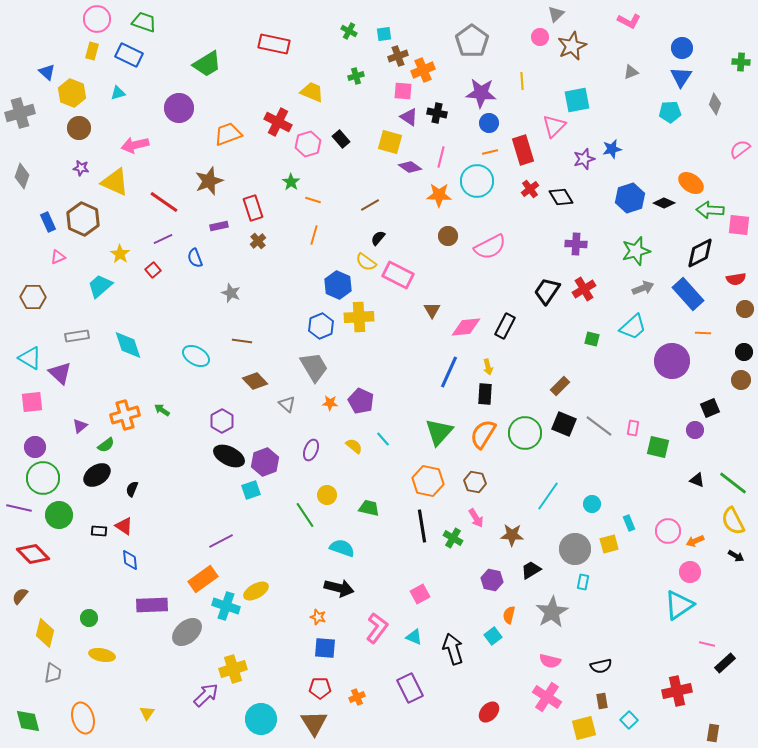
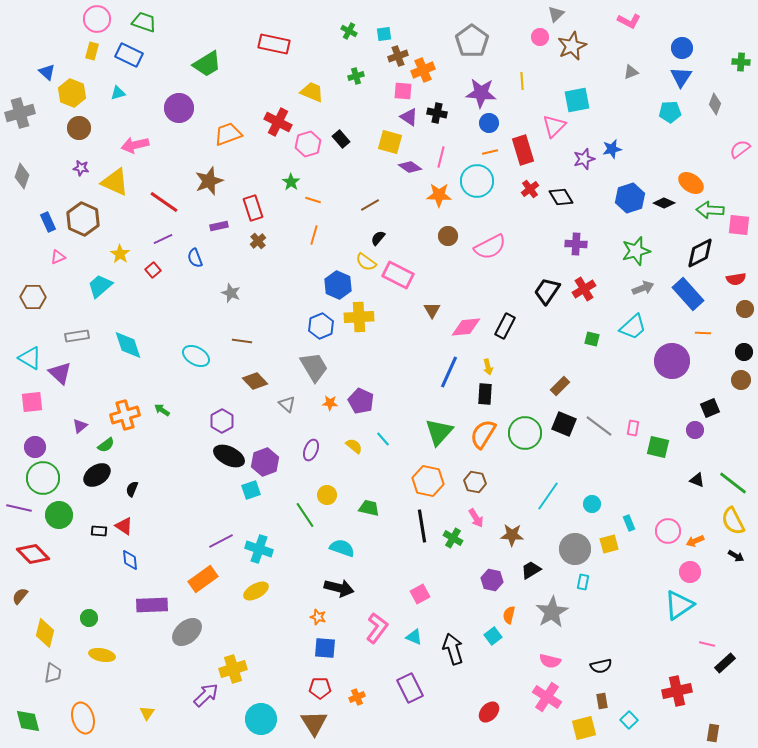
cyan cross at (226, 606): moved 33 px right, 57 px up
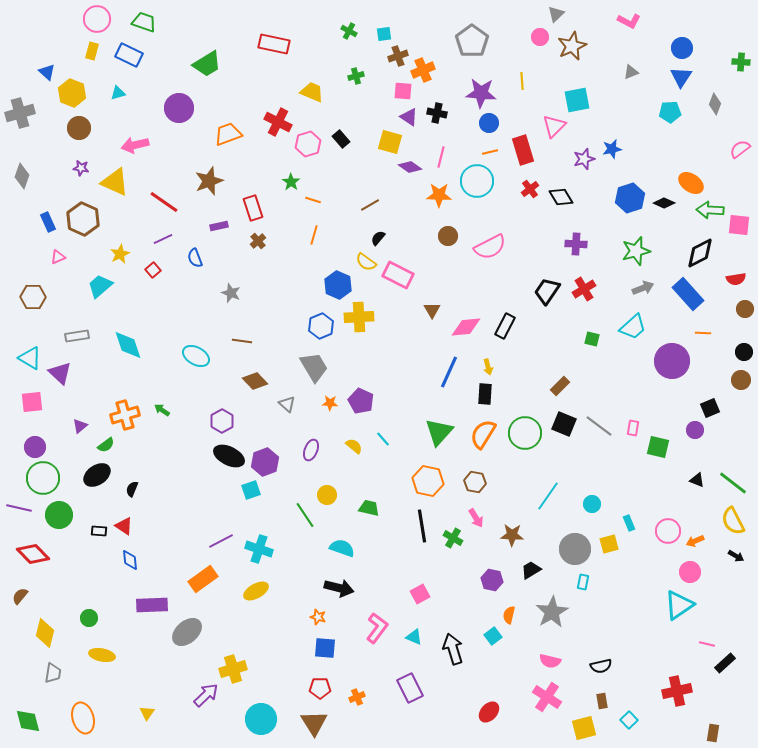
yellow star at (120, 254): rotated 12 degrees clockwise
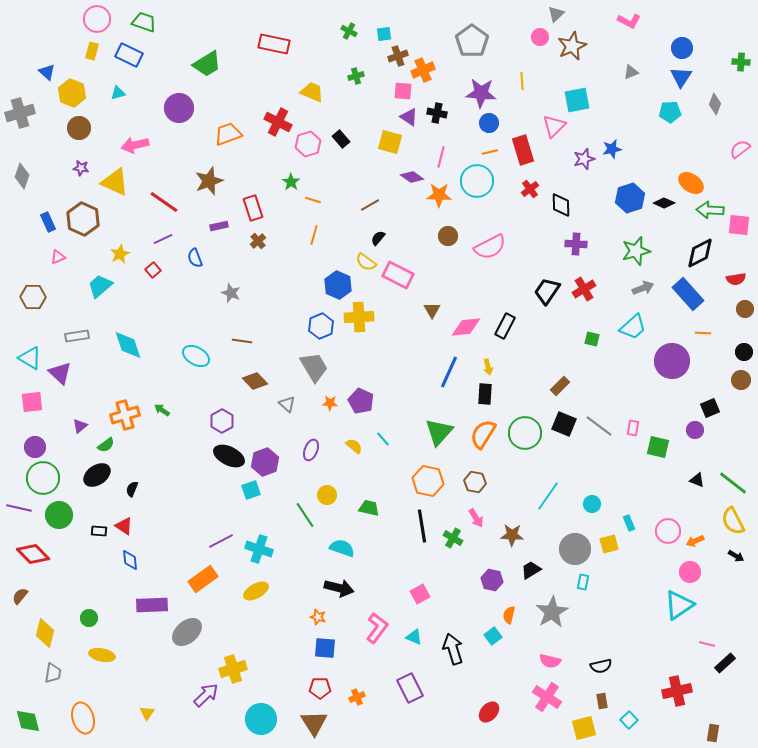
purple diamond at (410, 167): moved 2 px right, 10 px down
black diamond at (561, 197): moved 8 px down; rotated 30 degrees clockwise
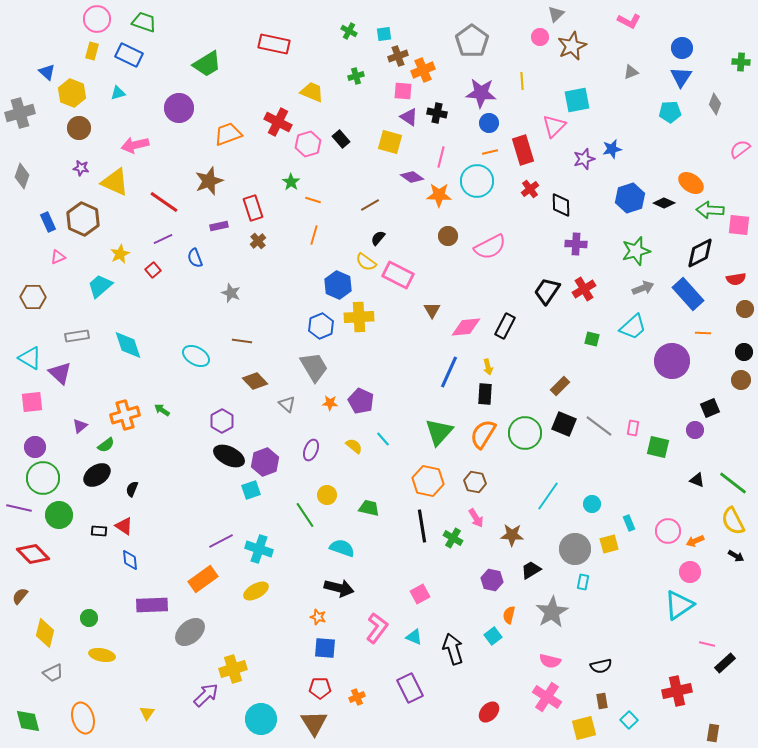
gray ellipse at (187, 632): moved 3 px right
gray trapezoid at (53, 673): rotated 55 degrees clockwise
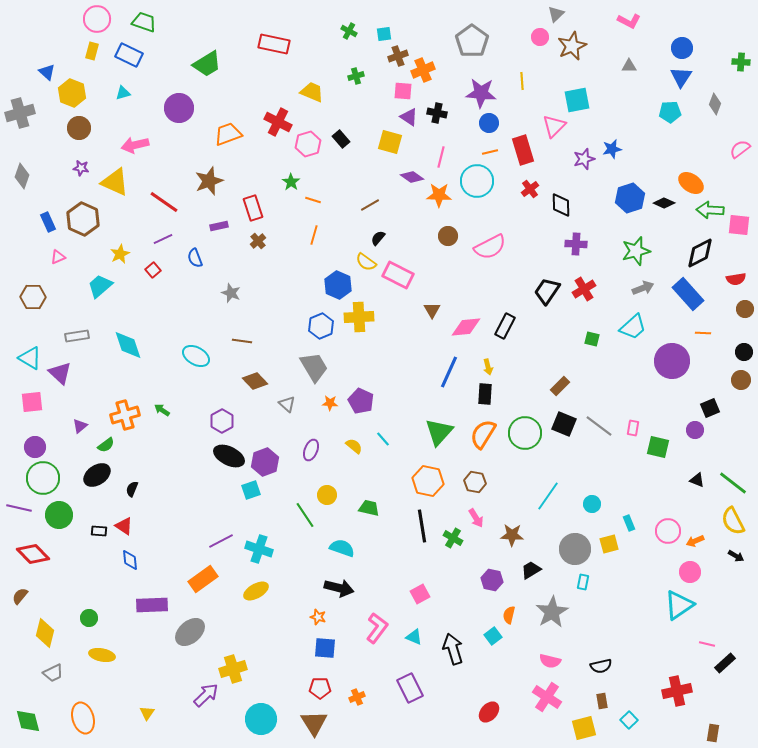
gray triangle at (631, 72): moved 2 px left, 6 px up; rotated 21 degrees clockwise
cyan triangle at (118, 93): moved 5 px right
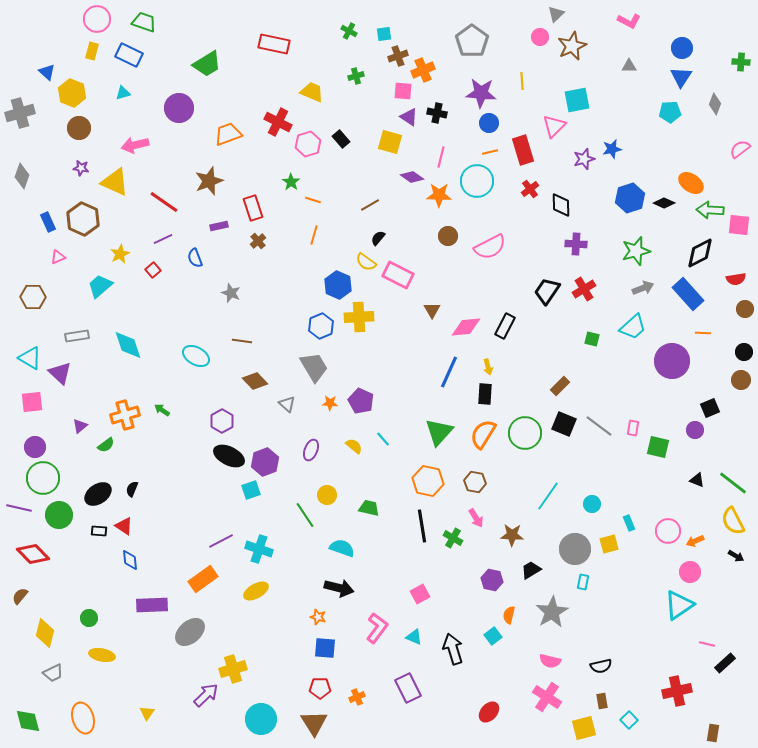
black ellipse at (97, 475): moved 1 px right, 19 px down
purple rectangle at (410, 688): moved 2 px left
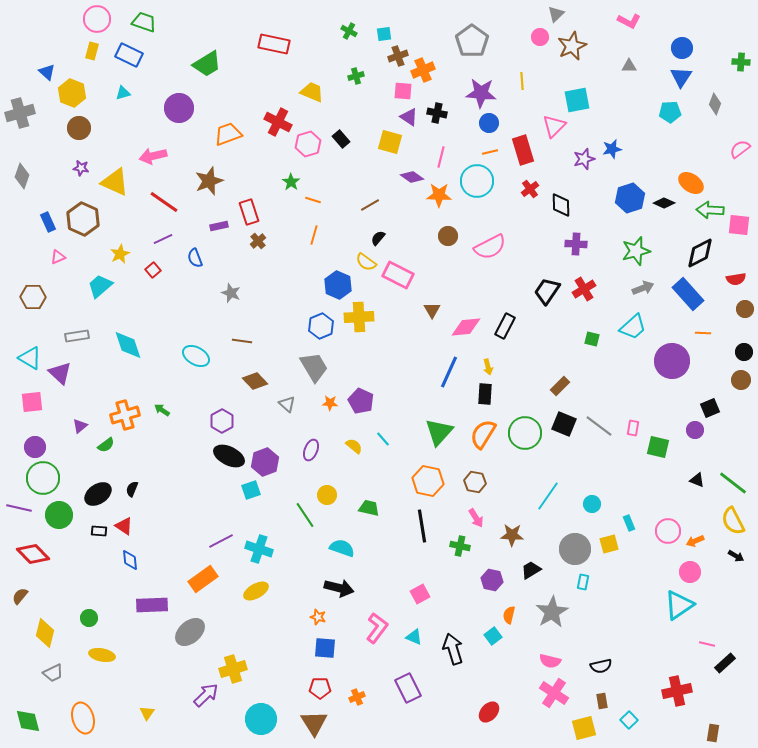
pink arrow at (135, 145): moved 18 px right, 11 px down
red rectangle at (253, 208): moved 4 px left, 4 px down
green cross at (453, 538): moved 7 px right, 8 px down; rotated 18 degrees counterclockwise
pink cross at (547, 697): moved 7 px right, 4 px up
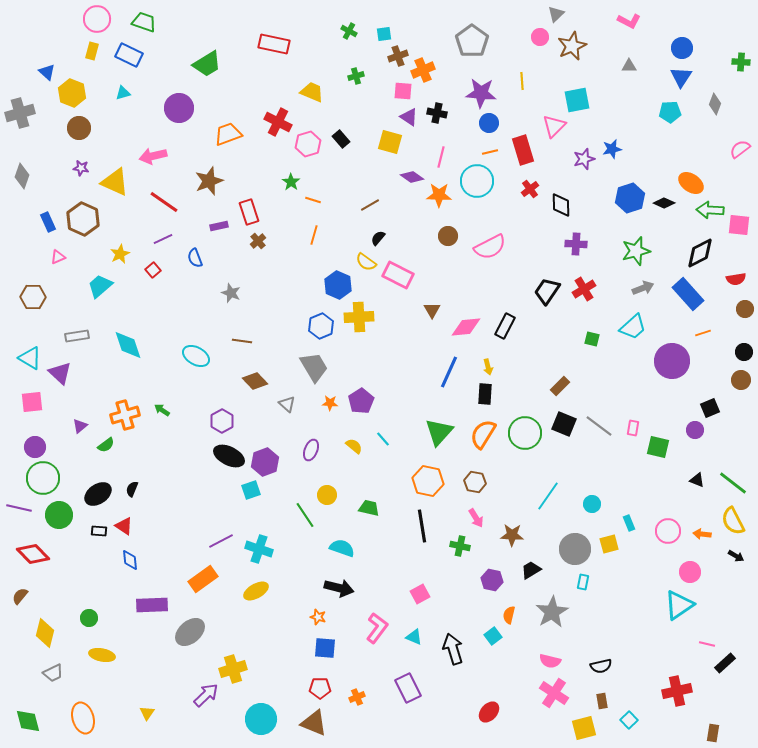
orange line at (703, 333): rotated 21 degrees counterclockwise
purple pentagon at (361, 401): rotated 15 degrees clockwise
orange arrow at (695, 541): moved 7 px right, 7 px up; rotated 30 degrees clockwise
brown triangle at (314, 723): rotated 36 degrees counterclockwise
